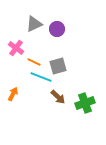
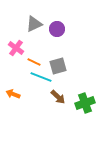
orange arrow: rotated 96 degrees counterclockwise
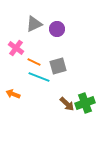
cyan line: moved 2 px left
brown arrow: moved 9 px right, 7 px down
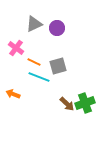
purple circle: moved 1 px up
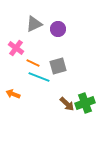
purple circle: moved 1 px right, 1 px down
orange line: moved 1 px left, 1 px down
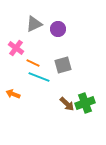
gray square: moved 5 px right, 1 px up
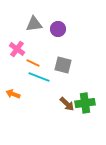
gray triangle: rotated 18 degrees clockwise
pink cross: moved 1 px right, 1 px down
gray square: rotated 30 degrees clockwise
green cross: rotated 12 degrees clockwise
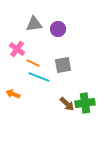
gray square: rotated 24 degrees counterclockwise
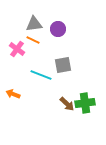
orange line: moved 23 px up
cyan line: moved 2 px right, 2 px up
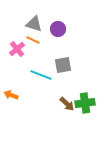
gray triangle: rotated 24 degrees clockwise
pink cross: rotated 14 degrees clockwise
orange arrow: moved 2 px left, 1 px down
